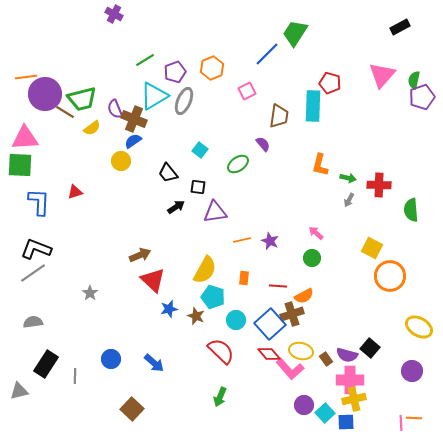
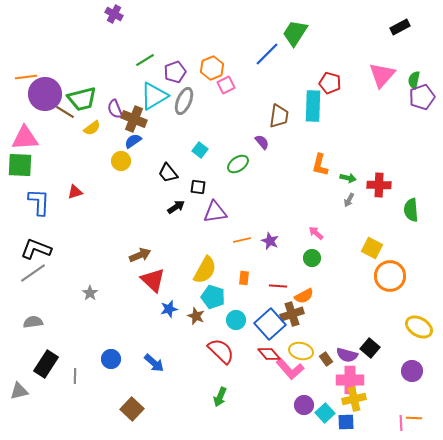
pink square at (247, 91): moved 21 px left, 6 px up
purple semicircle at (263, 144): moved 1 px left, 2 px up
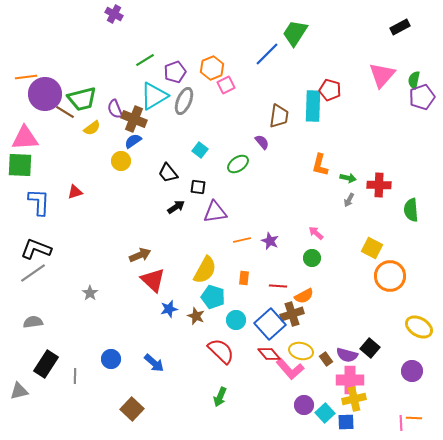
red pentagon at (330, 83): moved 7 px down
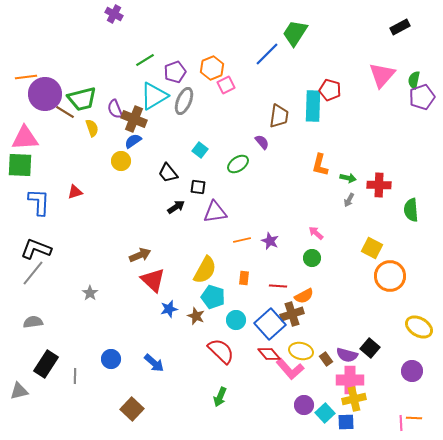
yellow semicircle at (92, 128): rotated 72 degrees counterclockwise
gray line at (33, 273): rotated 16 degrees counterclockwise
